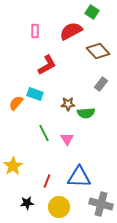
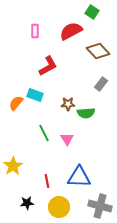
red L-shape: moved 1 px right, 1 px down
cyan rectangle: moved 1 px down
red line: rotated 32 degrees counterclockwise
gray cross: moved 1 px left, 2 px down
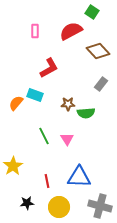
red L-shape: moved 1 px right, 2 px down
green line: moved 3 px down
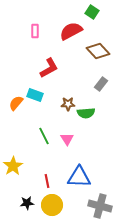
yellow circle: moved 7 px left, 2 px up
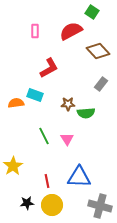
orange semicircle: rotated 42 degrees clockwise
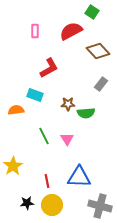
orange semicircle: moved 7 px down
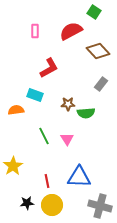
green square: moved 2 px right
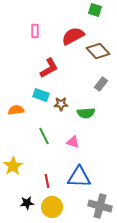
green square: moved 1 px right, 2 px up; rotated 16 degrees counterclockwise
red semicircle: moved 2 px right, 5 px down
cyan rectangle: moved 6 px right
brown star: moved 7 px left
pink triangle: moved 6 px right, 3 px down; rotated 40 degrees counterclockwise
yellow circle: moved 2 px down
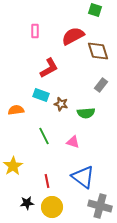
brown diamond: rotated 25 degrees clockwise
gray rectangle: moved 1 px down
brown star: rotated 16 degrees clockwise
blue triangle: moved 4 px right; rotated 35 degrees clockwise
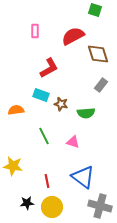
brown diamond: moved 3 px down
yellow star: rotated 30 degrees counterclockwise
